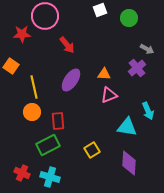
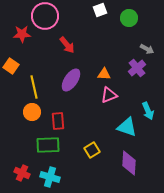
cyan triangle: rotated 10 degrees clockwise
green rectangle: rotated 25 degrees clockwise
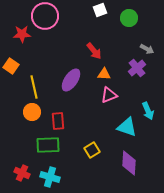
red arrow: moved 27 px right, 6 px down
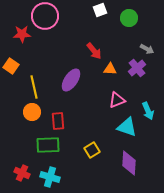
orange triangle: moved 6 px right, 5 px up
pink triangle: moved 8 px right, 5 px down
